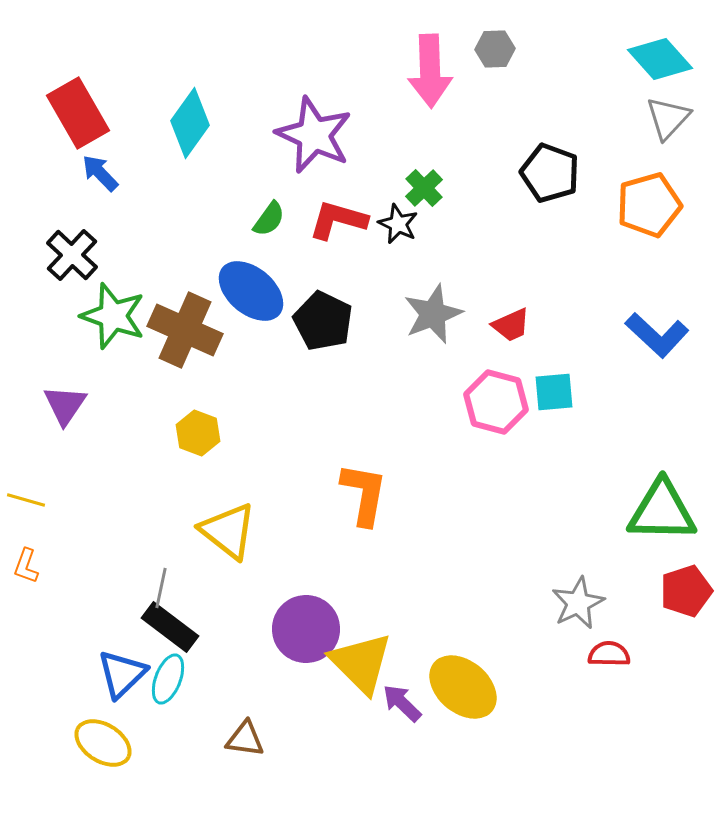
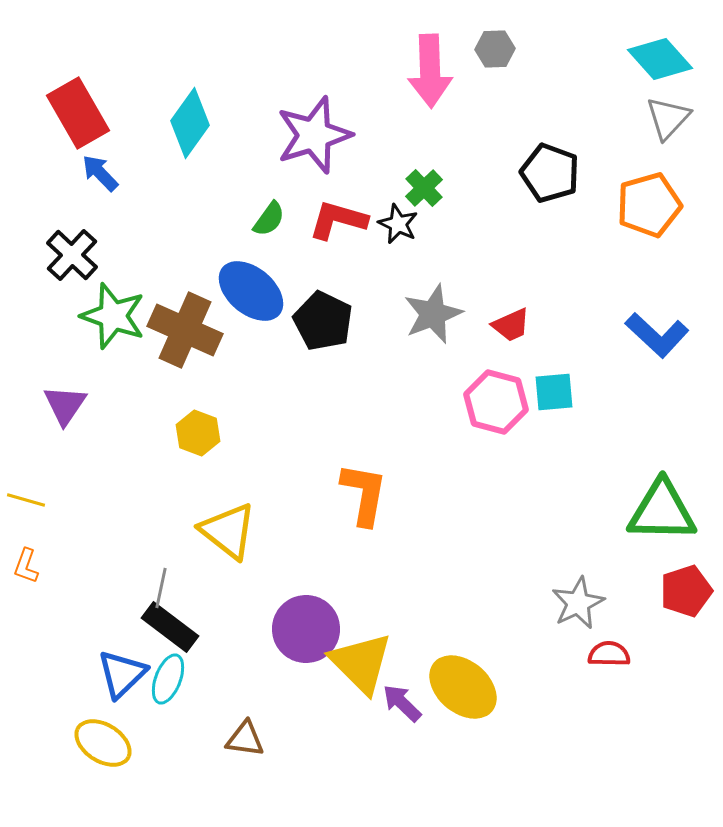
purple star at (314, 135): rotated 30 degrees clockwise
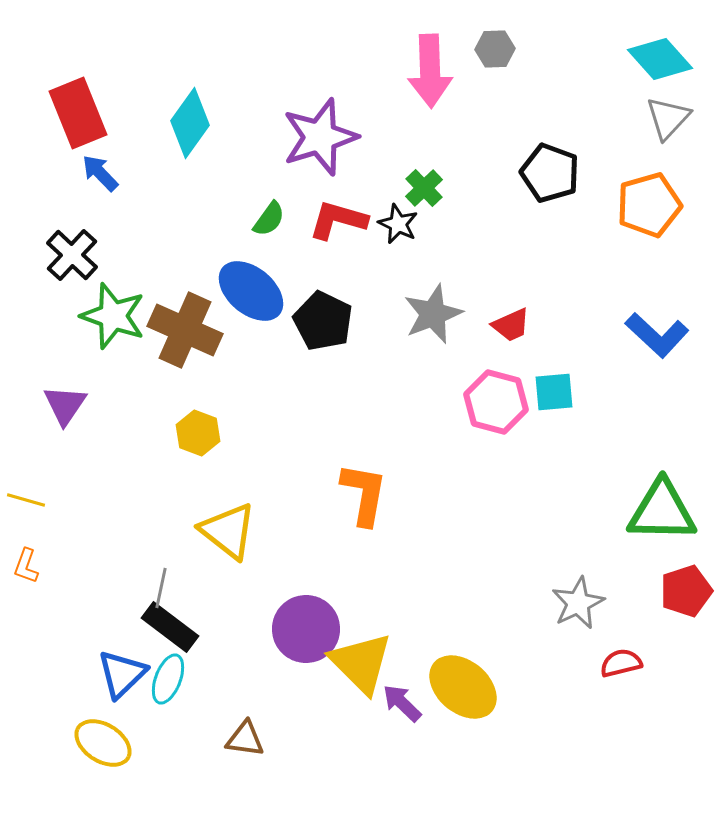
red rectangle at (78, 113): rotated 8 degrees clockwise
purple star at (314, 135): moved 6 px right, 2 px down
red semicircle at (609, 654): moved 12 px right, 9 px down; rotated 15 degrees counterclockwise
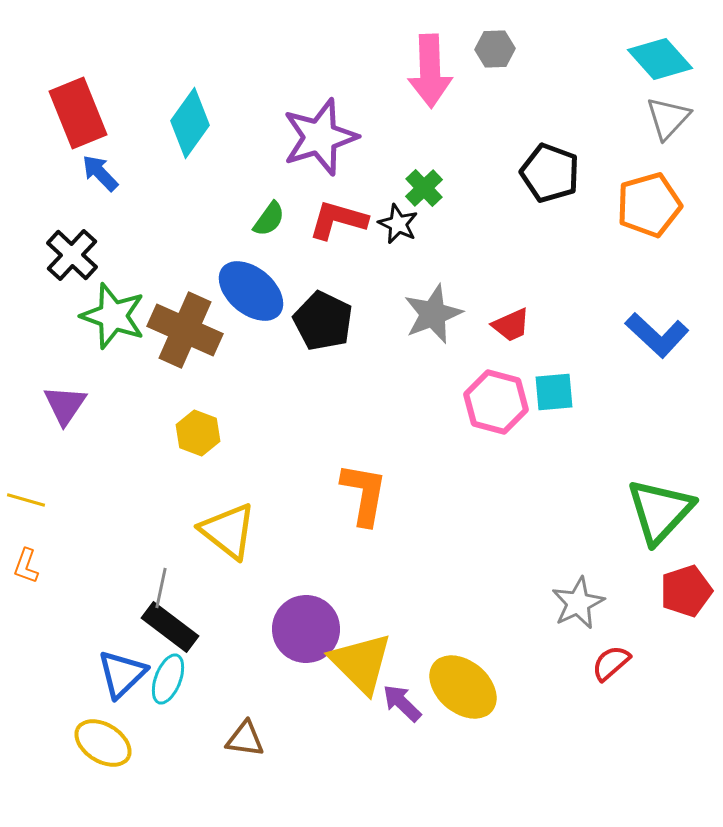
green triangle at (662, 511): moved 2 px left; rotated 48 degrees counterclockwise
red semicircle at (621, 663): moved 10 px left; rotated 27 degrees counterclockwise
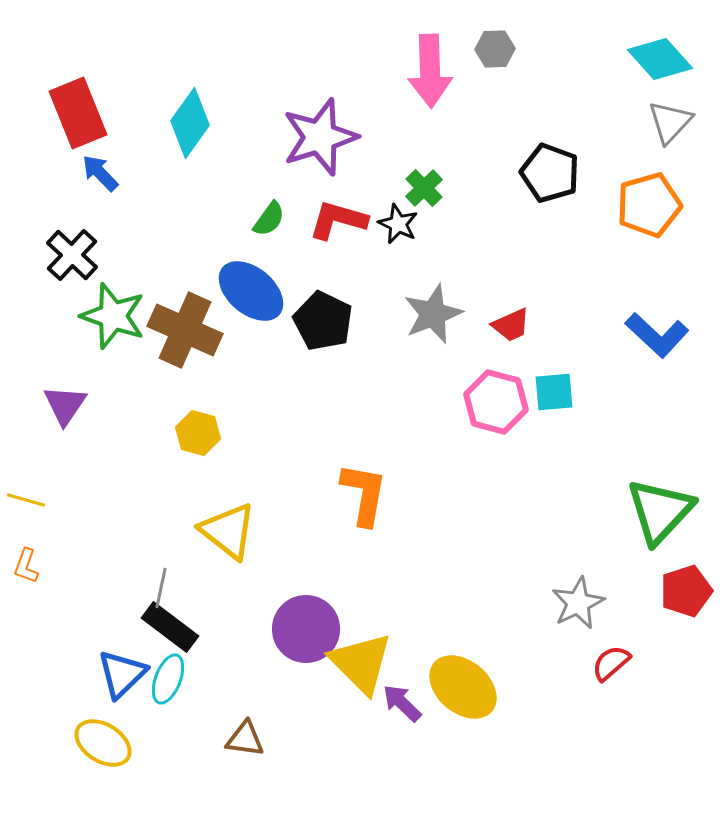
gray triangle at (668, 118): moved 2 px right, 4 px down
yellow hexagon at (198, 433): rotated 6 degrees counterclockwise
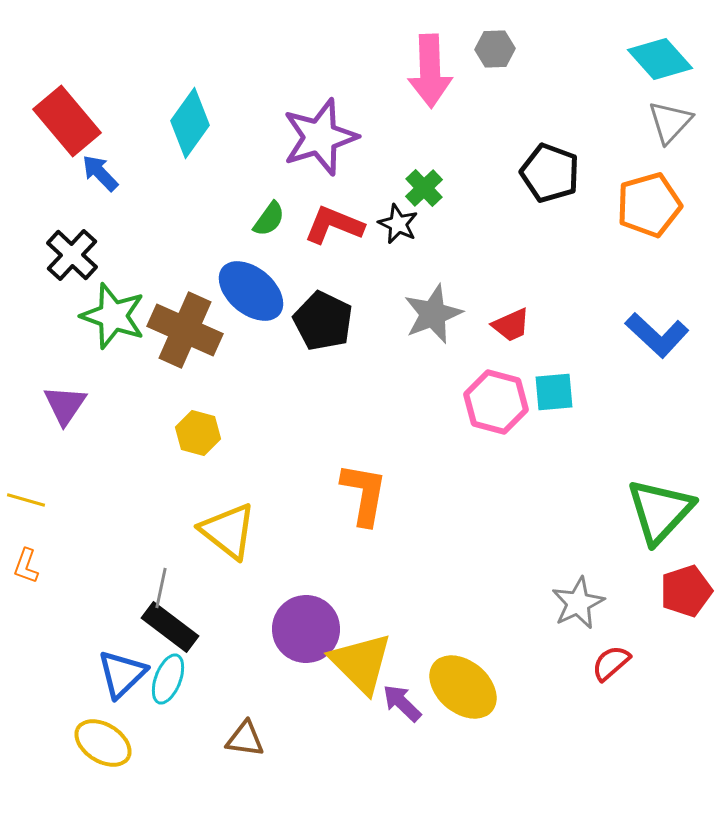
red rectangle at (78, 113): moved 11 px left, 8 px down; rotated 18 degrees counterclockwise
red L-shape at (338, 220): moved 4 px left, 5 px down; rotated 6 degrees clockwise
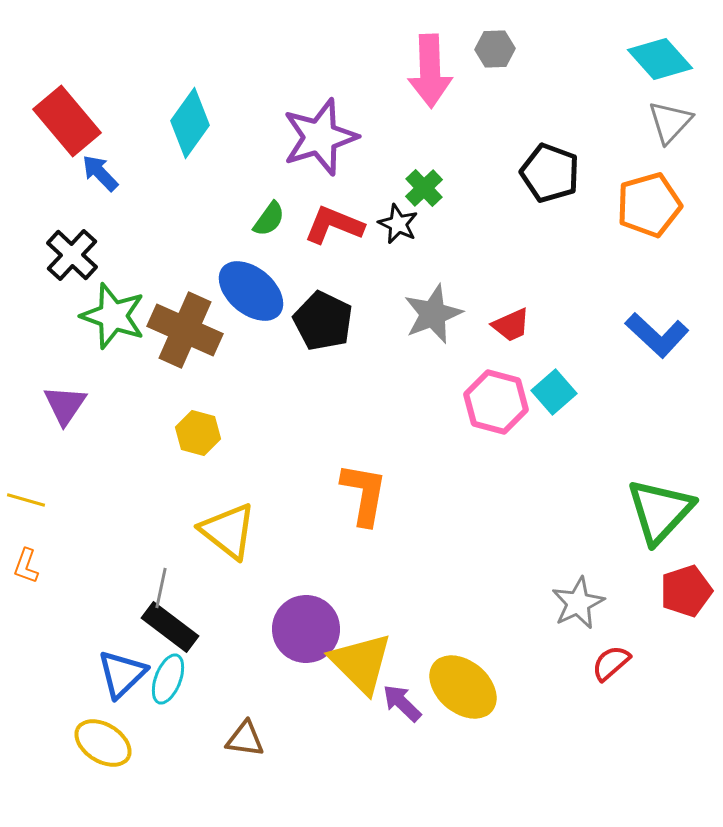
cyan square at (554, 392): rotated 36 degrees counterclockwise
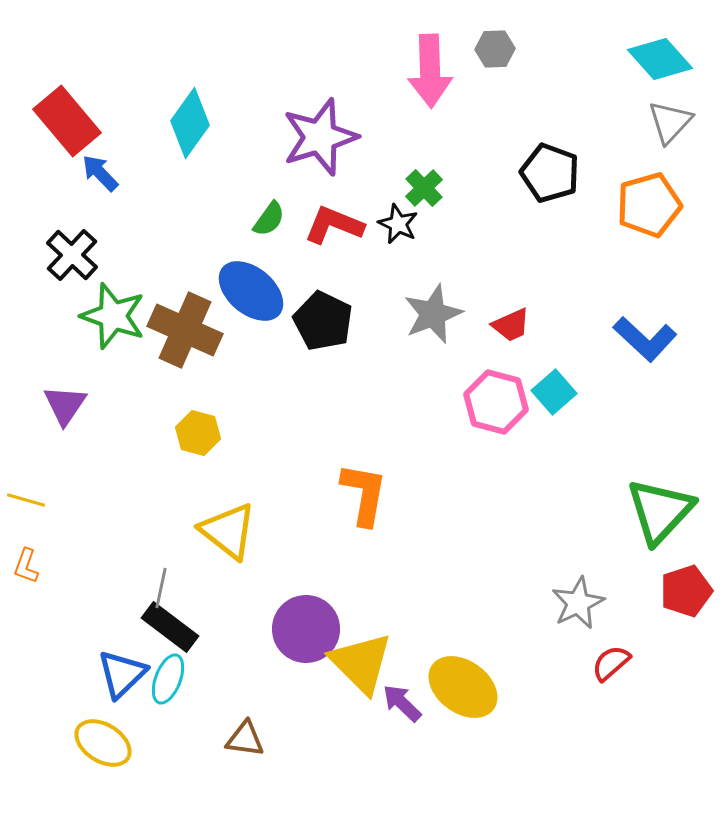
blue L-shape at (657, 335): moved 12 px left, 4 px down
yellow ellipse at (463, 687): rotated 4 degrees counterclockwise
